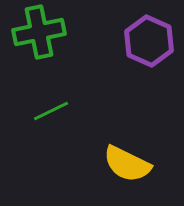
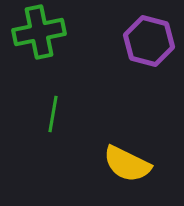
purple hexagon: rotated 9 degrees counterclockwise
green line: moved 2 px right, 3 px down; rotated 54 degrees counterclockwise
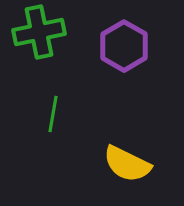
purple hexagon: moved 25 px left, 5 px down; rotated 15 degrees clockwise
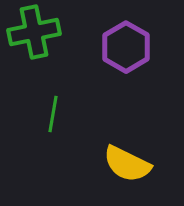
green cross: moved 5 px left
purple hexagon: moved 2 px right, 1 px down
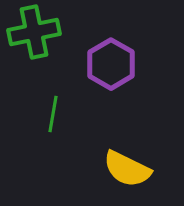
purple hexagon: moved 15 px left, 17 px down
yellow semicircle: moved 5 px down
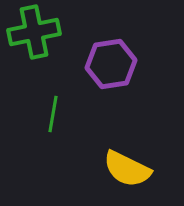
purple hexagon: rotated 21 degrees clockwise
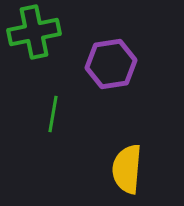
yellow semicircle: rotated 69 degrees clockwise
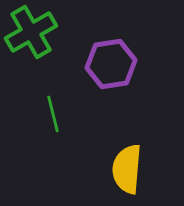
green cross: moved 3 px left; rotated 18 degrees counterclockwise
green line: rotated 24 degrees counterclockwise
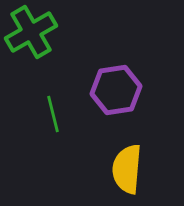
purple hexagon: moved 5 px right, 26 px down
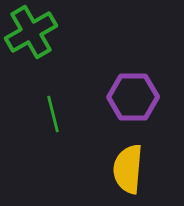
purple hexagon: moved 17 px right, 7 px down; rotated 9 degrees clockwise
yellow semicircle: moved 1 px right
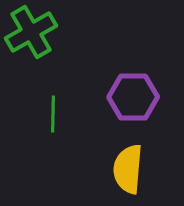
green line: rotated 15 degrees clockwise
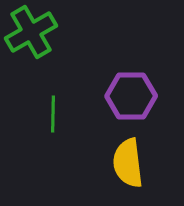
purple hexagon: moved 2 px left, 1 px up
yellow semicircle: moved 6 px up; rotated 12 degrees counterclockwise
